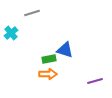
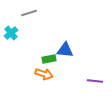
gray line: moved 3 px left
blue triangle: rotated 12 degrees counterclockwise
orange arrow: moved 4 px left; rotated 18 degrees clockwise
purple line: rotated 21 degrees clockwise
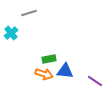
blue triangle: moved 21 px down
purple line: rotated 28 degrees clockwise
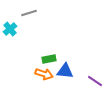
cyan cross: moved 1 px left, 4 px up
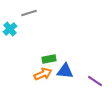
orange arrow: moved 1 px left; rotated 42 degrees counterclockwise
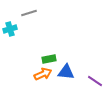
cyan cross: rotated 24 degrees clockwise
blue triangle: moved 1 px right, 1 px down
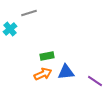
cyan cross: rotated 24 degrees counterclockwise
green rectangle: moved 2 px left, 3 px up
blue triangle: rotated 12 degrees counterclockwise
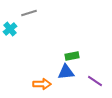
green rectangle: moved 25 px right
orange arrow: moved 1 px left, 10 px down; rotated 24 degrees clockwise
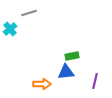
purple line: rotated 70 degrees clockwise
